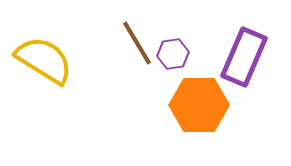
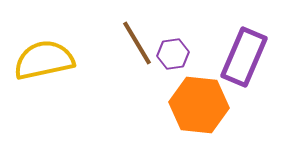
yellow semicircle: rotated 44 degrees counterclockwise
orange hexagon: rotated 6 degrees clockwise
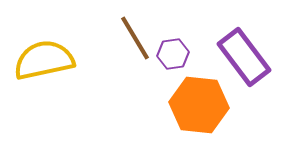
brown line: moved 2 px left, 5 px up
purple rectangle: rotated 60 degrees counterclockwise
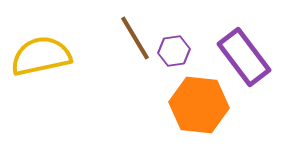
purple hexagon: moved 1 px right, 3 px up
yellow semicircle: moved 3 px left, 4 px up
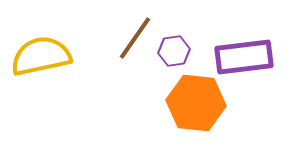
brown line: rotated 66 degrees clockwise
purple rectangle: rotated 60 degrees counterclockwise
orange hexagon: moved 3 px left, 2 px up
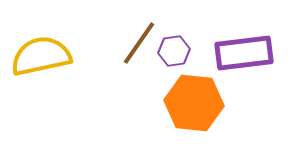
brown line: moved 4 px right, 5 px down
purple rectangle: moved 4 px up
orange hexagon: moved 2 px left
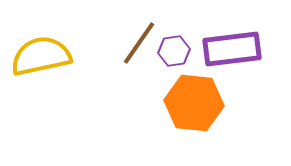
purple rectangle: moved 12 px left, 4 px up
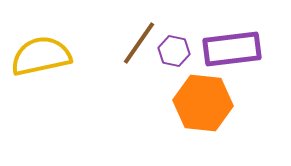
purple hexagon: rotated 20 degrees clockwise
orange hexagon: moved 9 px right
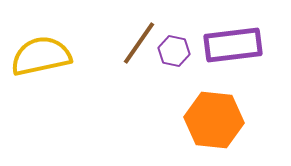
purple rectangle: moved 1 px right, 4 px up
orange hexagon: moved 11 px right, 17 px down
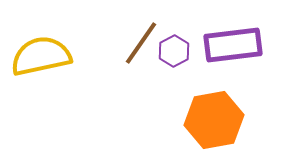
brown line: moved 2 px right
purple hexagon: rotated 20 degrees clockwise
orange hexagon: rotated 16 degrees counterclockwise
